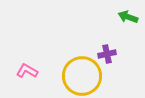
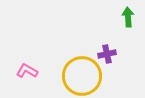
green arrow: rotated 66 degrees clockwise
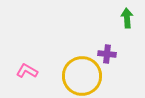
green arrow: moved 1 px left, 1 px down
purple cross: rotated 18 degrees clockwise
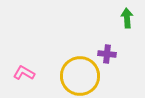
pink L-shape: moved 3 px left, 2 px down
yellow circle: moved 2 px left
